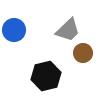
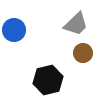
gray trapezoid: moved 8 px right, 6 px up
black hexagon: moved 2 px right, 4 px down
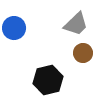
blue circle: moved 2 px up
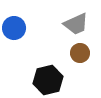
gray trapezoid: rotated 20 degrees clockwise
brown circle: moved 3 px left
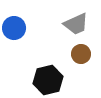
brown circle: moved 1 px right, 1 px down
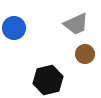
brown circle: moved 4 px right
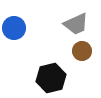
brown circle: moved 3 px left, 3 px up
black hexagon: moved 3 px right, 2 px up
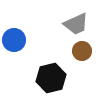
blue circle: moved 12 px down
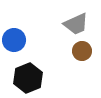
black hexagon: moved 23 px left; rotated 8 degrees counterclockwise
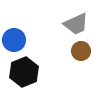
brown circle: moved 1 px left
black hexagon: moved 4 px left, 6 px up
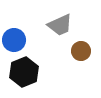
gray trapezoid: moved 16 px left, 1 px down
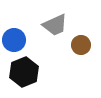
gray trapezoid: moved 5 px left
brown circle: moved 6 px up
